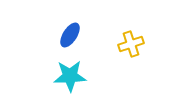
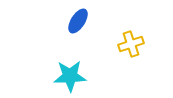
blue ellipse: moved 8 px right, 14 px up
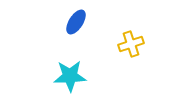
blue ellipse: moved 2 px left, 1 px down
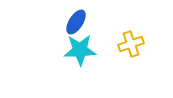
cyan star: moved 10 px right, 26 px up
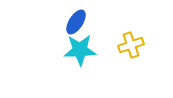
yellow cross: moved 1 px down
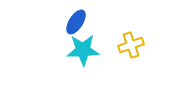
cyan star: moved 3 px right
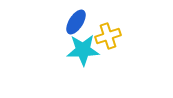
yellow cross: moved 23 px left, 9 px up
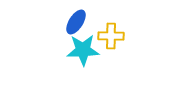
yellow cross: moved 3 px right; rotated 20 degrees clockwise
